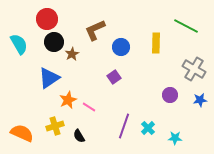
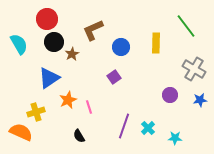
green line: rotated 25 degrees clockwise
brown L-shape: moved 2 px left
pink line: rotated 40 degrees clockwise
yellow cross: moved 19 px left, 14 px up
orange semicircle: moved 1 px left, 1 px up
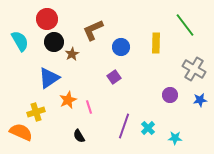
green line: moved 1 px left, 1 px up
cyan semicircle: moved 1 px right, 3 px up
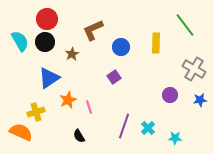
black circle: moved 9 px left
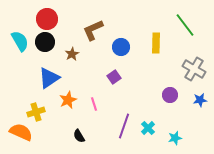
pink line: moved 5 px right, 3 px up
cyan star: rotated 16 degrees counterclockwise
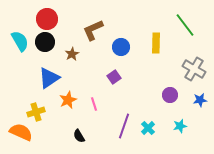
cyan star: moved 5 px right, 12 px up
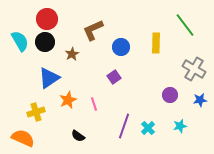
orange semicircle: moved 2 px right, 6 px down
black semicircle: moved 1 px left; rotated 24 degrees counterclockwise
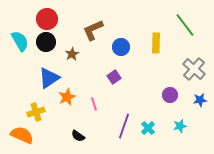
black circle: moved 1 px right
gray cross: rotated 10 degrees clockwise
orange star: moved 1 px left, 3 px up
orange semicircle: moved 1 px left, 3 px up
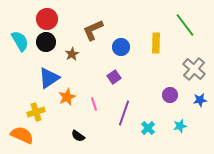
purple line: moved 13 px up
